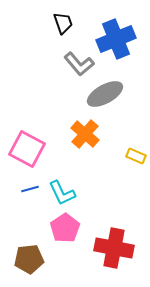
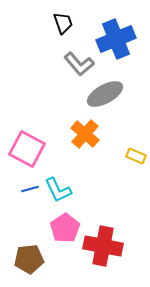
cyan L-shape: moved 4 px left, 3 px up
red cross: moved 11 px left, 2 px up
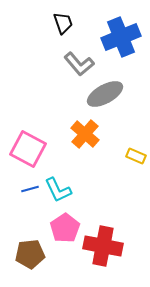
blue cross: moved 5 px right, 2 px up
pink square: moved 1 px right
brown pentagon: moved 1 px right, 5 px up
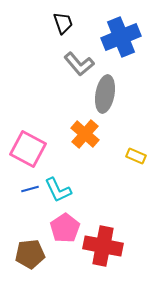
gray ellipse: rotated 51 degrees counterclockwise
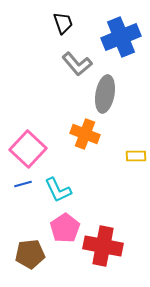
gray L-shape: moved 2 px left
orange cross: rotated 20 degrees counterclockwise
pink square: rotated 15 degrees clockwise
yellow rectangle: rotated 24 degrees counterclockwise
blue line: moved 7 px left, 5 px up
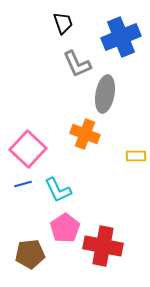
gray L-shape: rotated 16 degrees clockwise
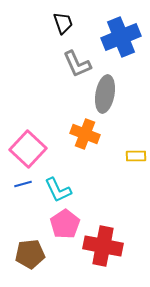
pink pentagon: moved 4 px up
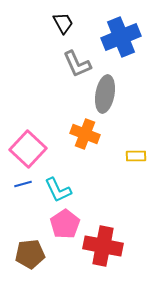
black trapezoid: rotated 10 degrees counterclockwise
